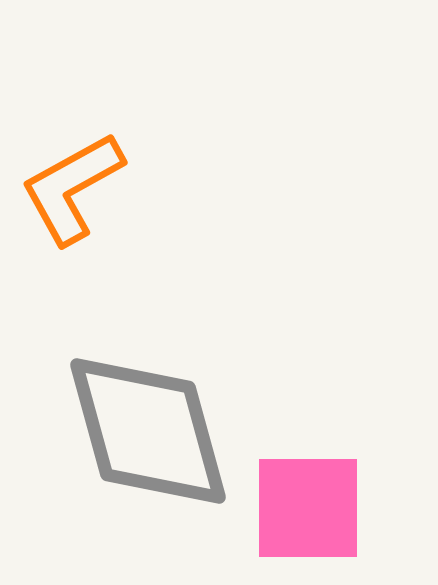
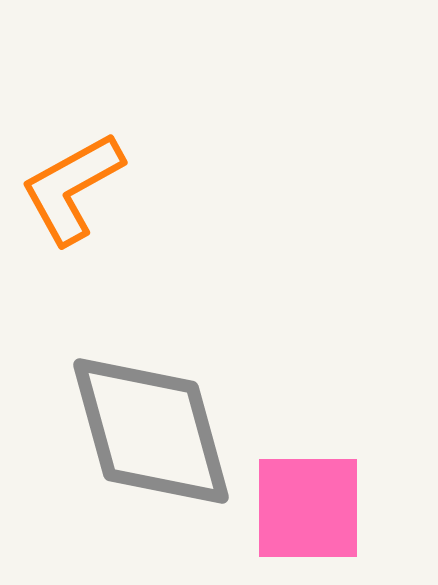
gray diamond: moved 3 px right
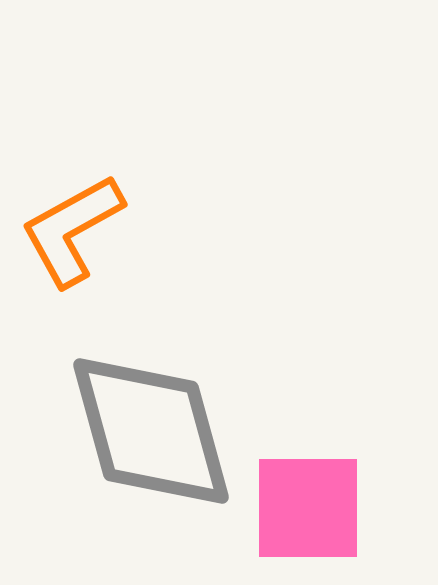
orange L-shape: moved 42 px down
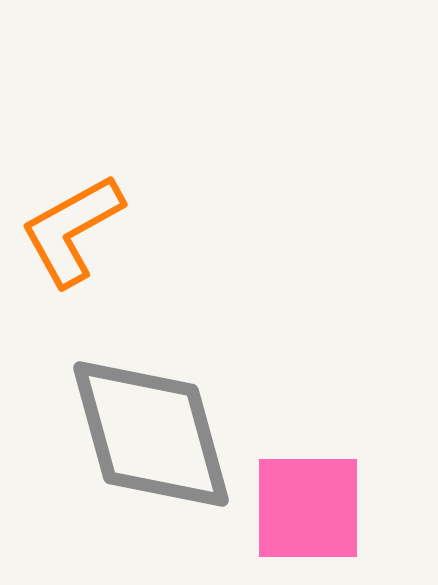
gray diamond: moved 3 px down
